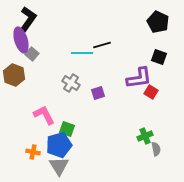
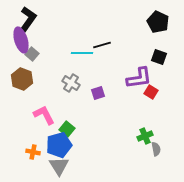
brown hexagon: moved 8 px right, 4 px down
green square: rotated 21 degrees clockwise
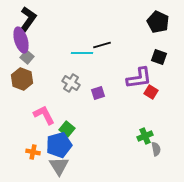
gray square: moved 5 px left, 3 px down
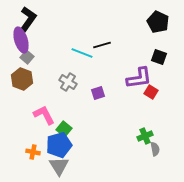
cyan line: rotated 20 degrees clockwise
gray cross: moved 3 px left, 1 px up
green square: moved 3 px left
gray semicircle: moved 1 px left
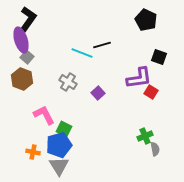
black pentagon: moved 12 px left, 2 px up
purple square: rotated 24 degrees counterclockwise
green square: rotated 14 degrees counterclockwise
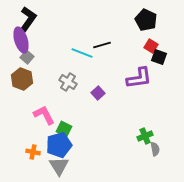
red square: moved 46 px up
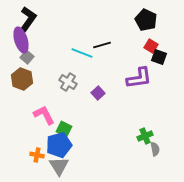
orange cross: moved 4 px right, 3 px down
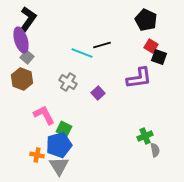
gray semicircle: moved 1 px down
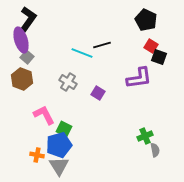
purple square: rotated 16 degrees counterclockwise
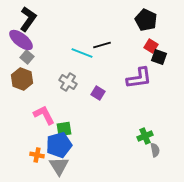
purple ellipse: rotated 35 degrees counterclockwise
green square: rotated 35 degrees counterclockwise
